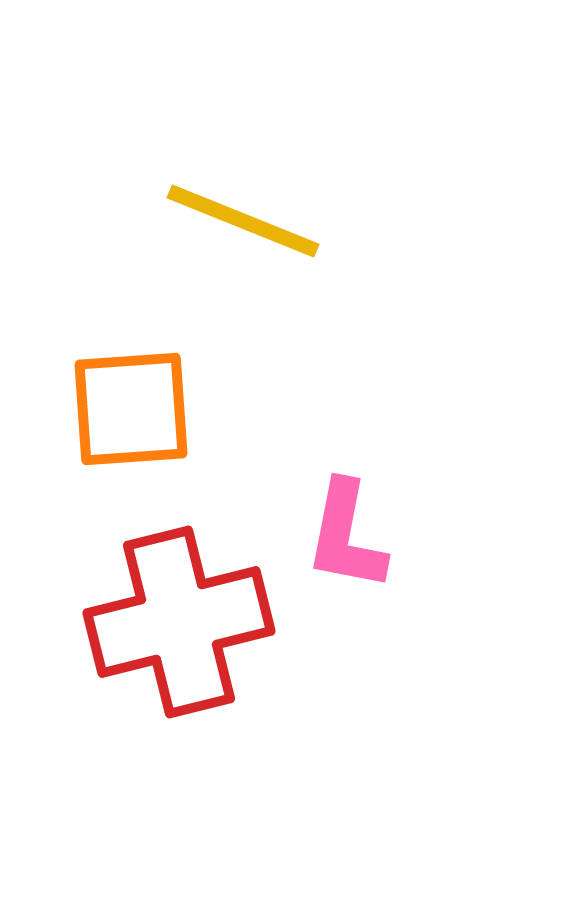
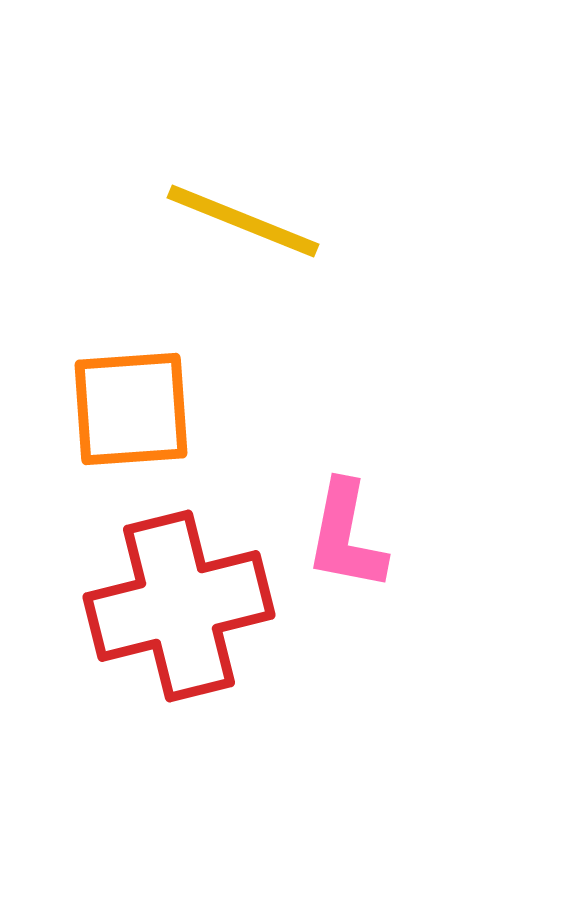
red cross: moved 16 px up
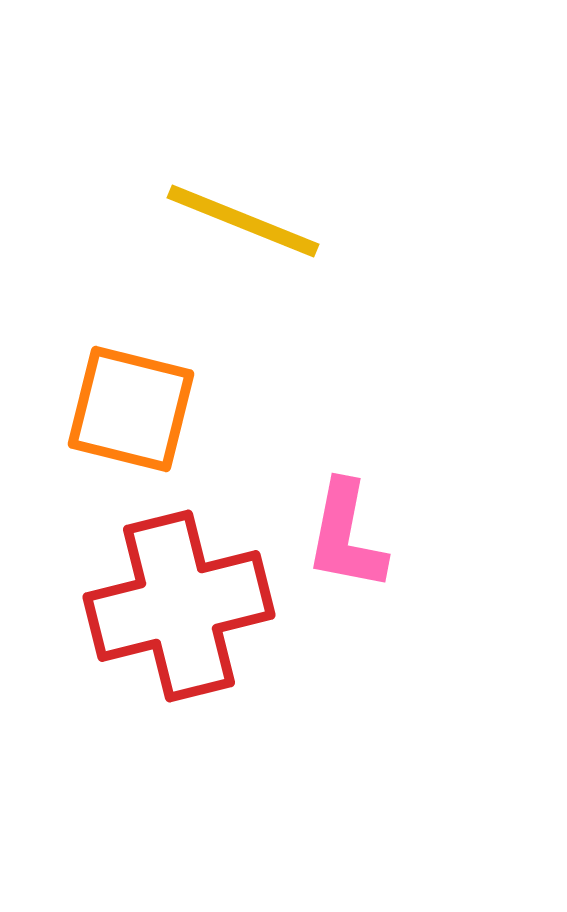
orange square: rotated 18 degrees clockwise
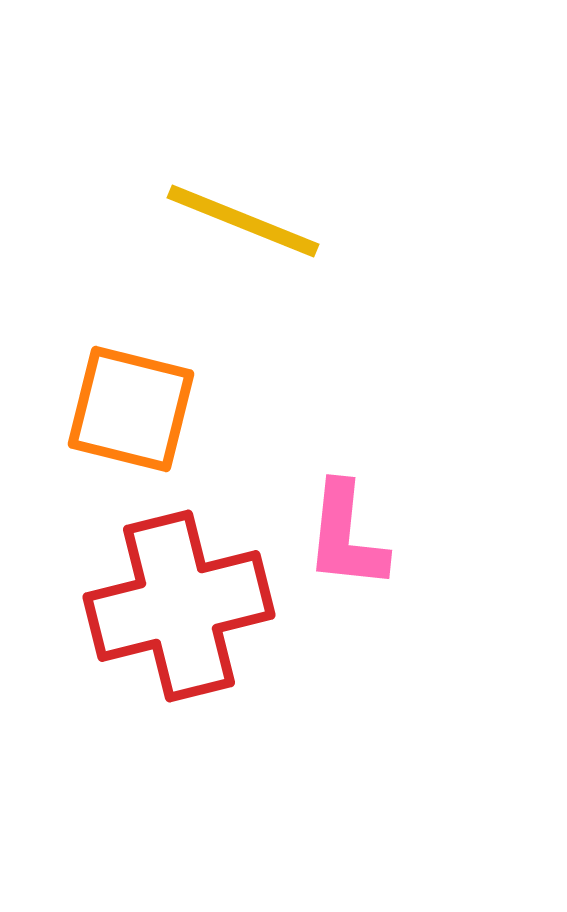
pink L-shape: rotated 5 degrees counterclockwise
